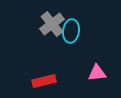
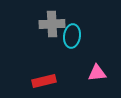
gray cross: rotated 35 degrees clockwise
cyan ellipse: moved 1 px right, 5 px down
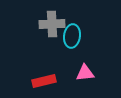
pink triangle: moved 12 px left
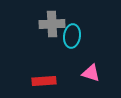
pink triangle: moved 6 px right; rotated 24 degrees clockwise
red rectangle: rotated 10 degrees clockwise
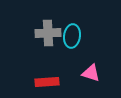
gray cross: moved 4 px left, 9 px down
red rectangle: moved 3 px right, 1 px down
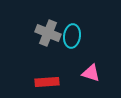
gray cross: rotated 25 degrees clockwise
